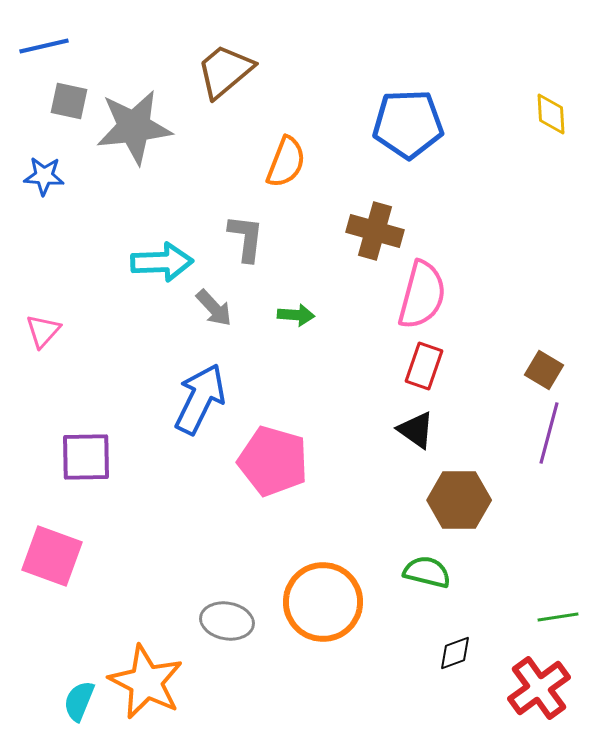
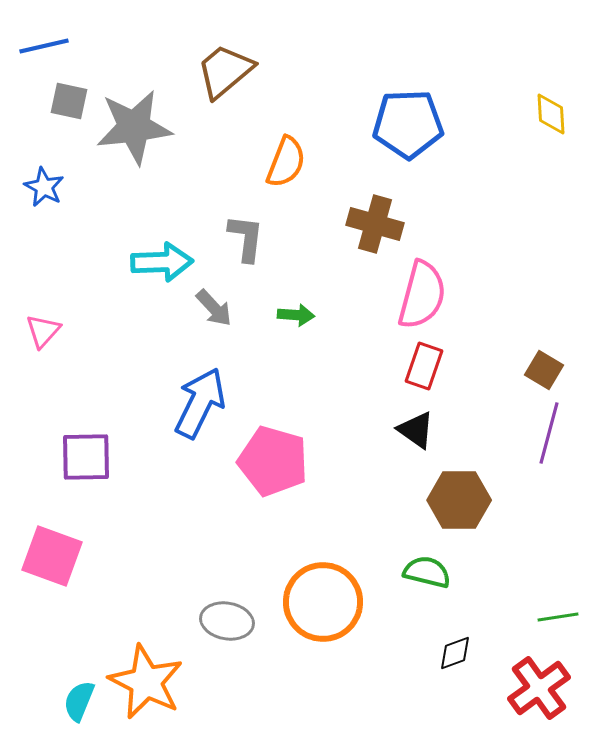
blue star: moved 11 px down; rotated 24 degrees clockwise
brown cross: moved 7 px up
blue arrow: moved 4 px down
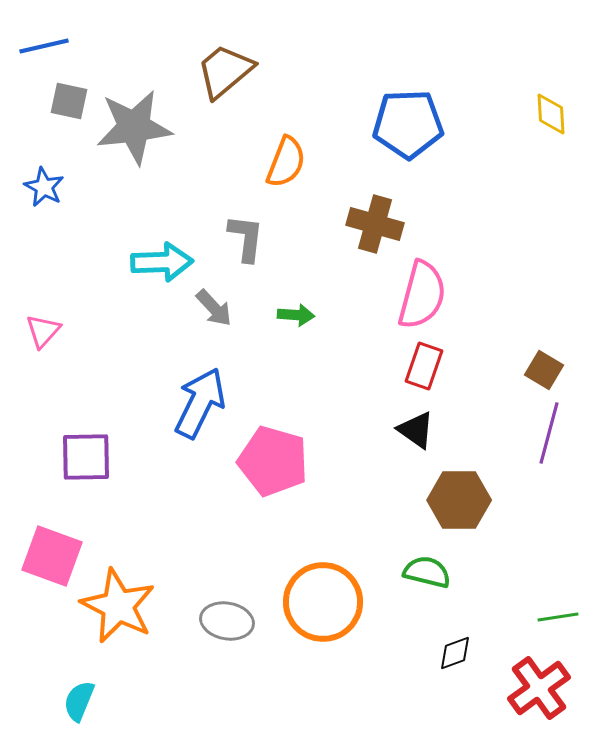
orange star: moved 28 px left, 76 px up
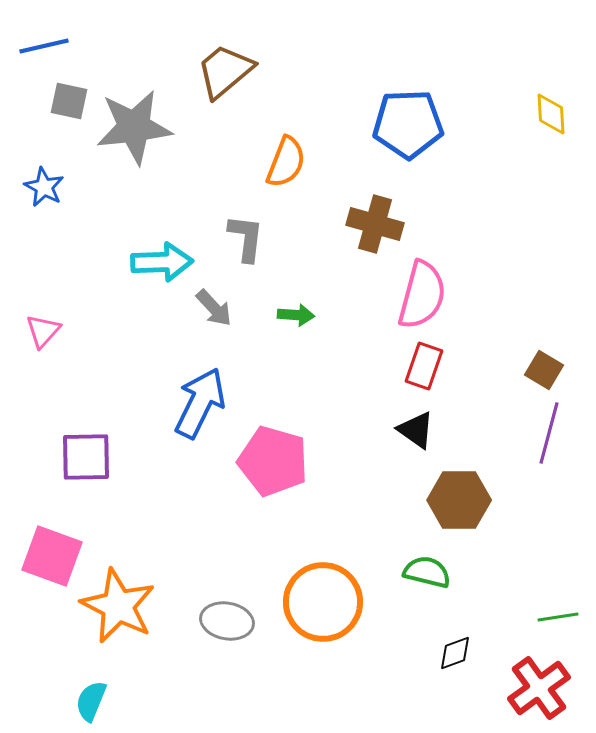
cyan semicircle: moved 12 px right
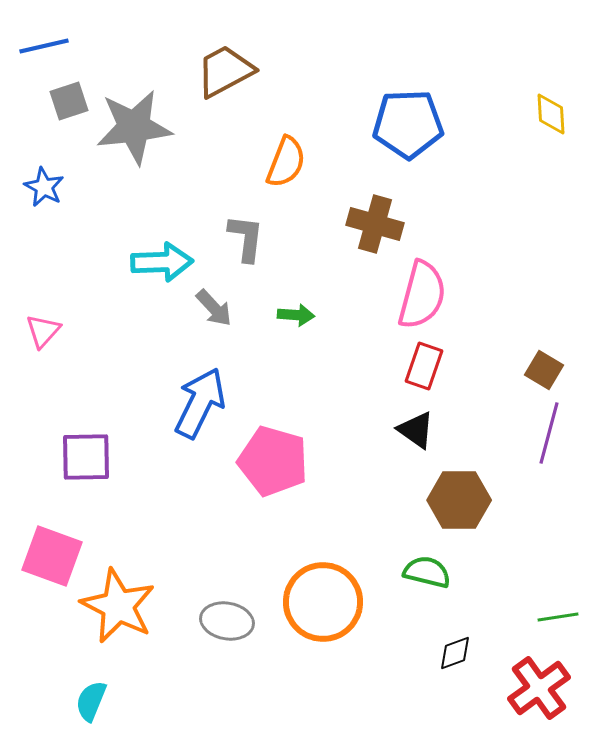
brown trapezoid: rotated 12 degrees clockwise
gray square: rotated 30 degrees counterclockwise
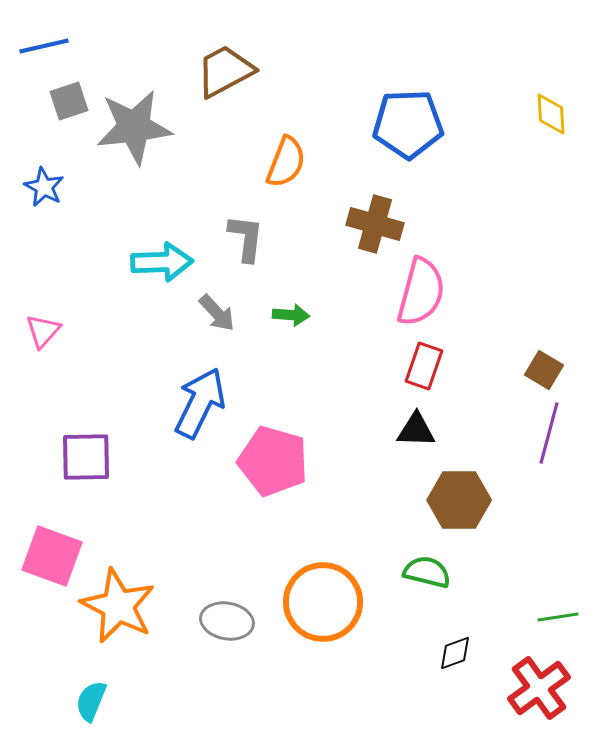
pink semicircle: moved 1 px left, 3 px up
gray arrow: moved 3 px right, 5 px down
green arrow: moved 5 px left
black triangle: rotated 33 degrees counterclockwise
